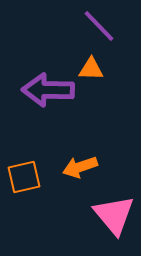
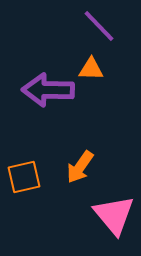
orange arrow: rotated 36 degrees counterclockwise
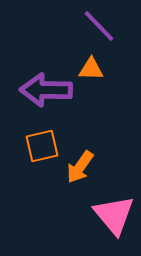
purple arrow: moved 2 px left
orange square: moved 18 px right, 31 px up
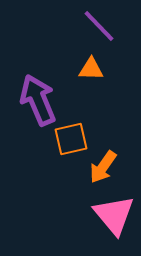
purple arrow: moved 8 px left, 10 px down; rotated 66 degrees clockwise
orange square: moved 29 px right, 7 px up
orange arrow: moved 23 px right
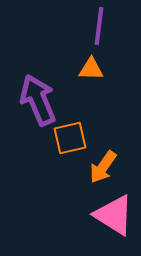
purple line: rotated 51 degrees clockwise
orange square: moved 1 px left, 1 px up
pink triangle: rotated 18 degrees counterclockwise
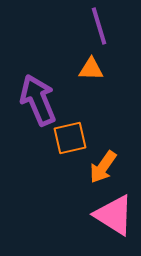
purple line: rotated 24 degrees counterclockwise
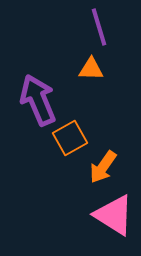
purple line: moved 1 px down
orange square: rotated 16 degrees counterclockwise
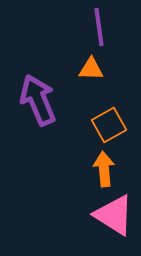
purple line: rotated 9 degrees clockwise
orange square: moved 39 px right, 13 px up
orange arrow: moved 1 px right, 2 px down; rotated 140 degrees clockwise
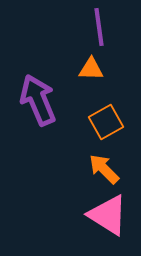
orange square: moved 3 px left, 3 px up
orange arrow: rotated 40 degrees counterclockwise
pink triangle: moved 6 px left
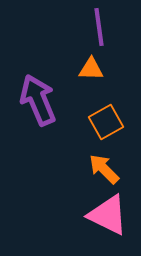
pink triangle: rotated 6 degrees counterclockwise
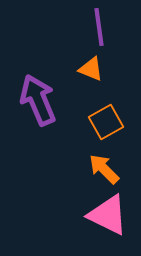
orange triangle: rotated 20 degrees clockwise
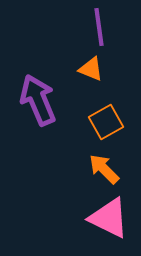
pink triangle: moved 1 px right, 3 px down
